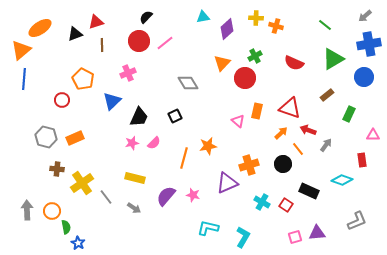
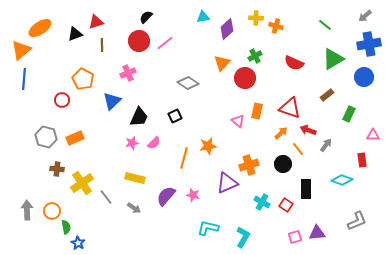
gray diamond at (188, 83): rotated 25 degrees counterclockwise
black rectangle at (309, 191): moved 3 px left, 2 px up; rotated 66 degrees clockwise
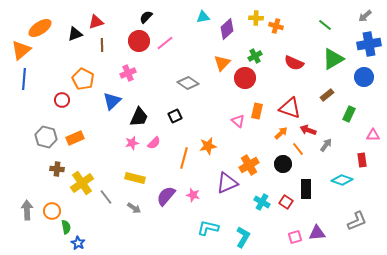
orange cross at (249, 165): rotated 12 degrees counterclockwise
red square at (286, 205): moved 3 px up
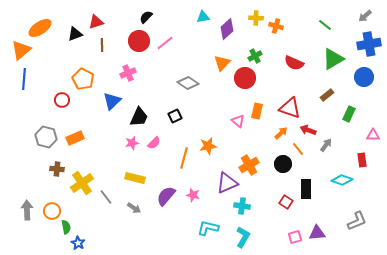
cyan cross at (262, 202): moved 20 px left, 4 px down; rotated 21 degrees counterclockwise
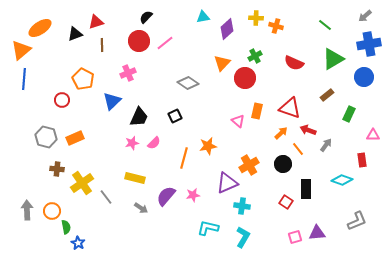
pink star at (193, 195): rotated 24 degrees counterclockwise
gray arrow at (134, 208): moved 7 px right
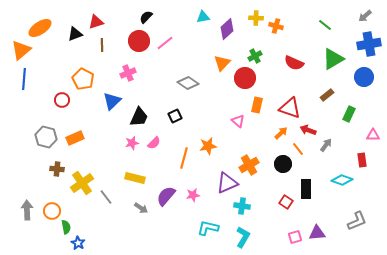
orange rectangle at (257, 111): moved 6 px up
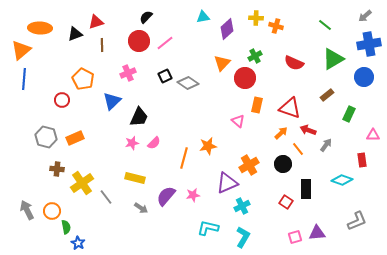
orange ellipse at (40, 28): rotated 35 degrees clockwise
black square at (175, 116): moved 10 px left, 40 px up
cyan cross at (242, 206): rotated 35 degrees counterclockwise
gray arrow at (27, 210): rotated 24 degrees counterclockwise
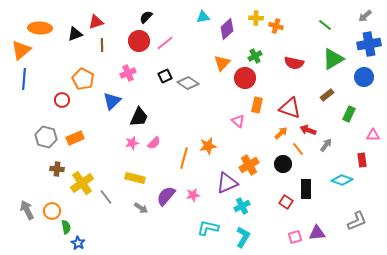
red semicircle at (294, 63): rotated 12 degrees counterclockwise
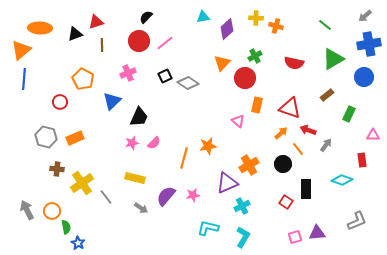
red circle at (62, 100): moved 2 px left, 2 px down
